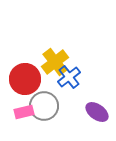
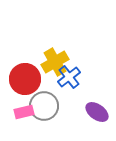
yellow cross: rotated 8 degrees clockwise
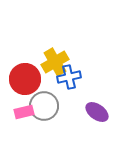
blue cross: rotated 25 degrees clockwise
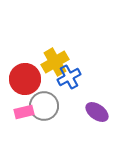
blue cross: rotated 15 degrees counterclockwise
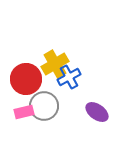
yellow cross: moved 2 px down
red circle: moved 1 px right
